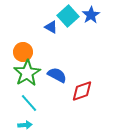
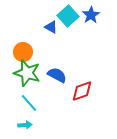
green star: rotated 24 degrees counterclockwise
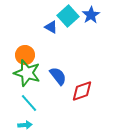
orange circle: moved 2 px right, 3 px down
blue semicircle: moved 1 px right, 1 px down; rotated 24 degrees clockwise
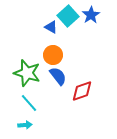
orange circle: moved 28 px right
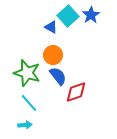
red diamond: moved 6 px left, 1 px down
